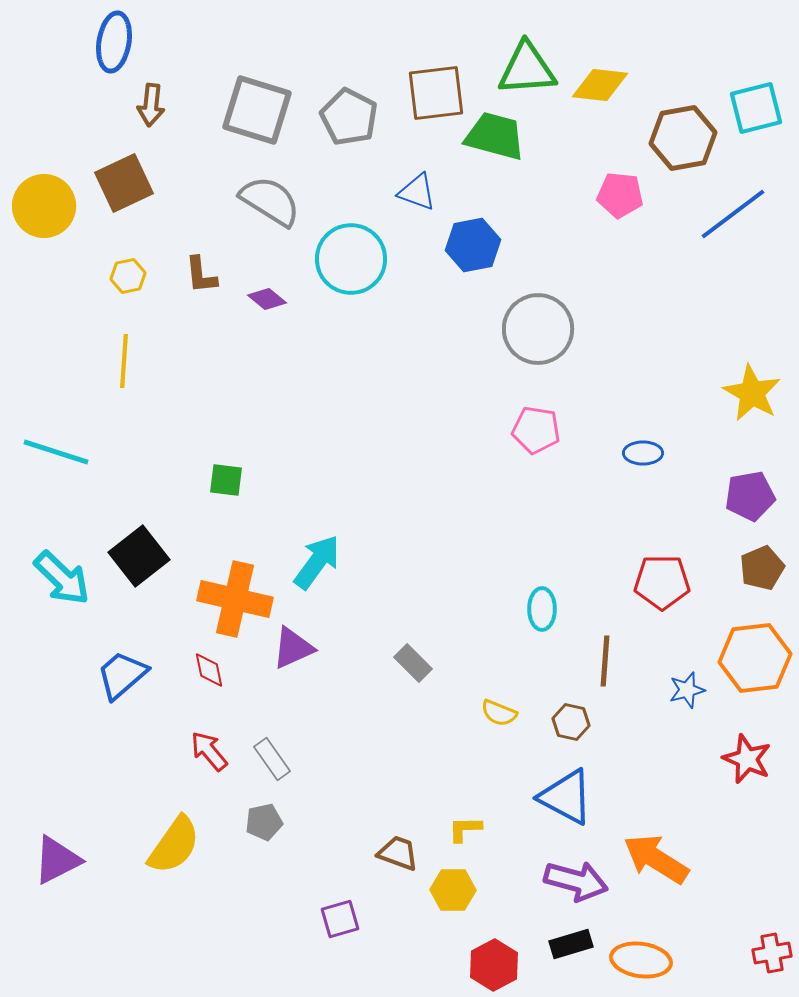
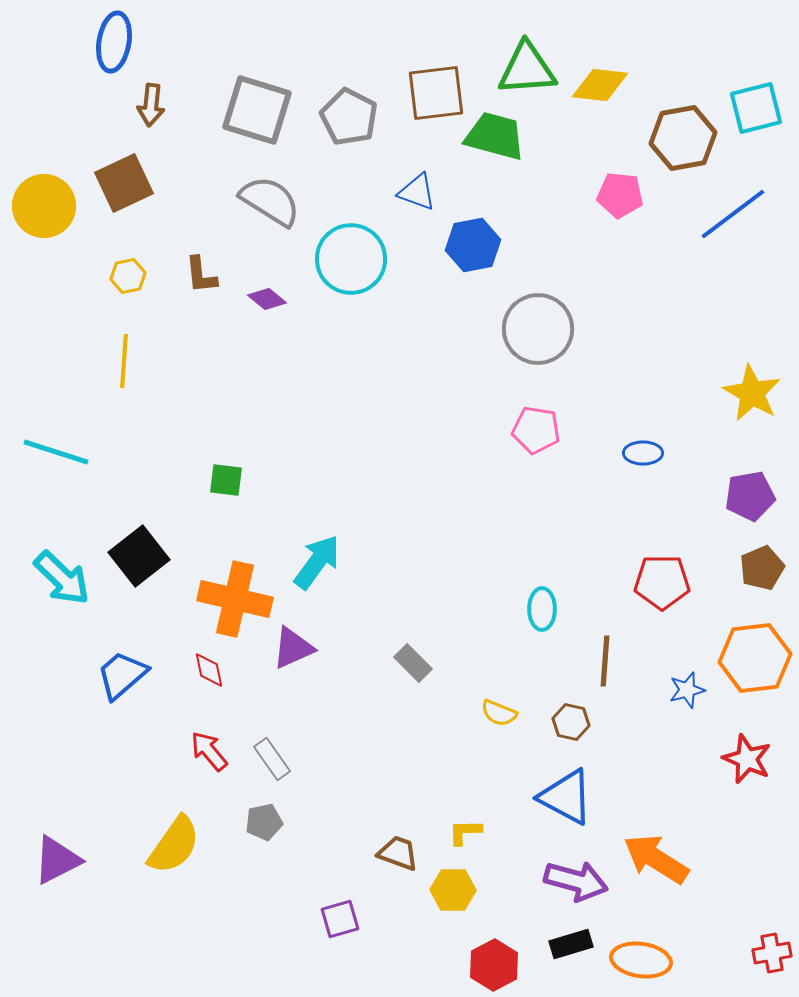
yellow L-shape at (465, 829): moved 3 px down
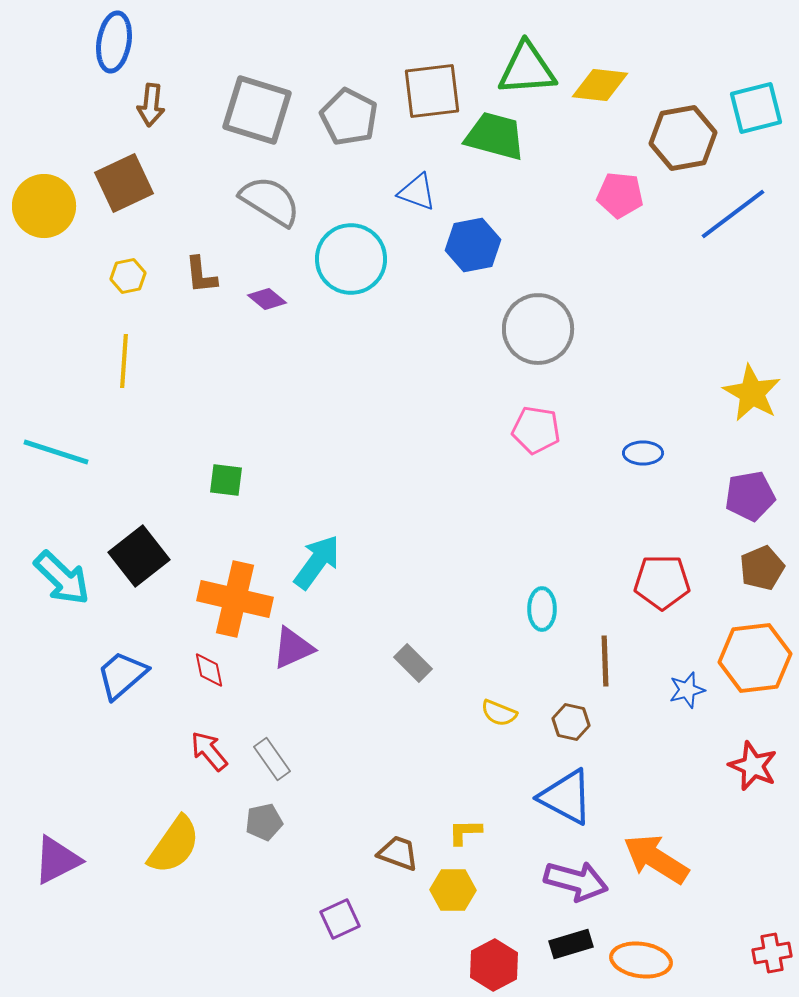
brown square at (436, 93): moved 4 px left, 2 px up
brown line at (605, 661): rotated 6 degrees counterclockwise
red star at (747, 759): moved 6 px right, 7 px down
purple square at (340, 919): rotated 9 degrees counterclockwise
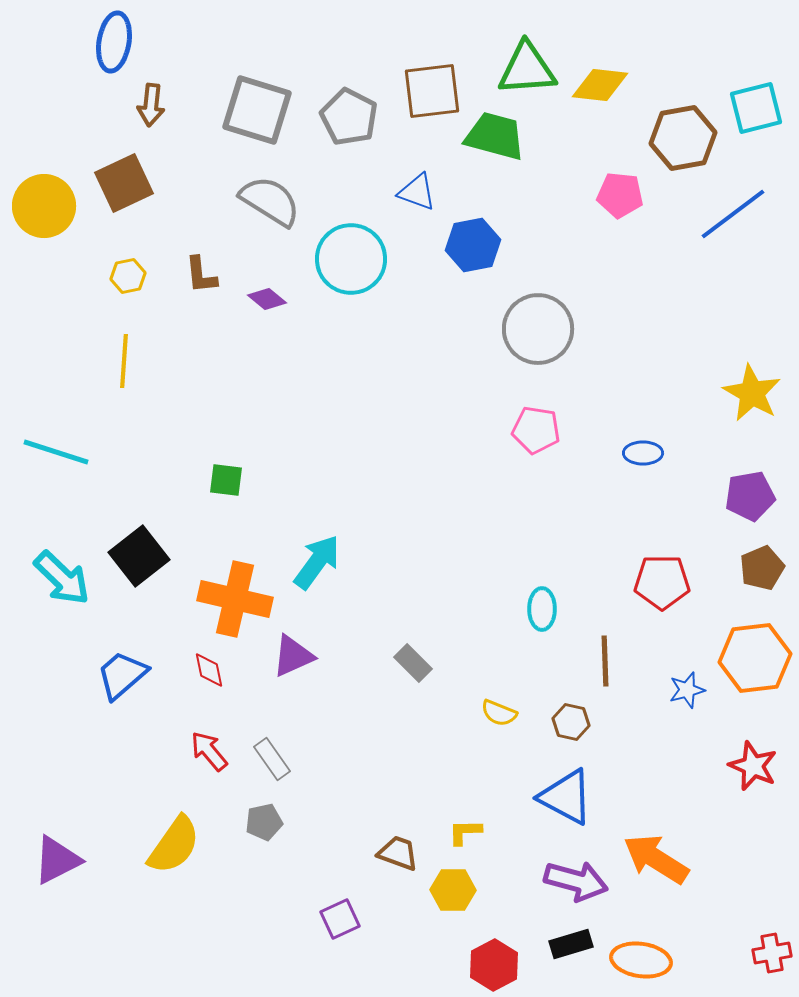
purple triangle at (293, 648): moved 8 px down
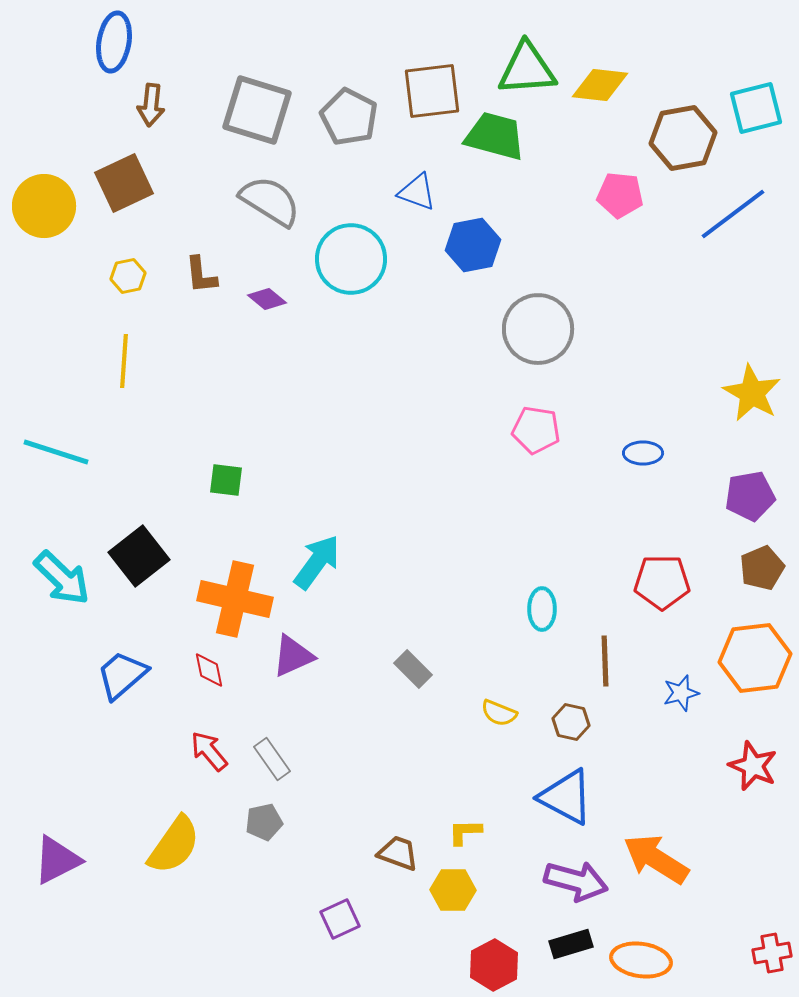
gray rectangle at (413, 663): moved 6 px down
blue star at (687, 690): moved 6 px left, 3 px down
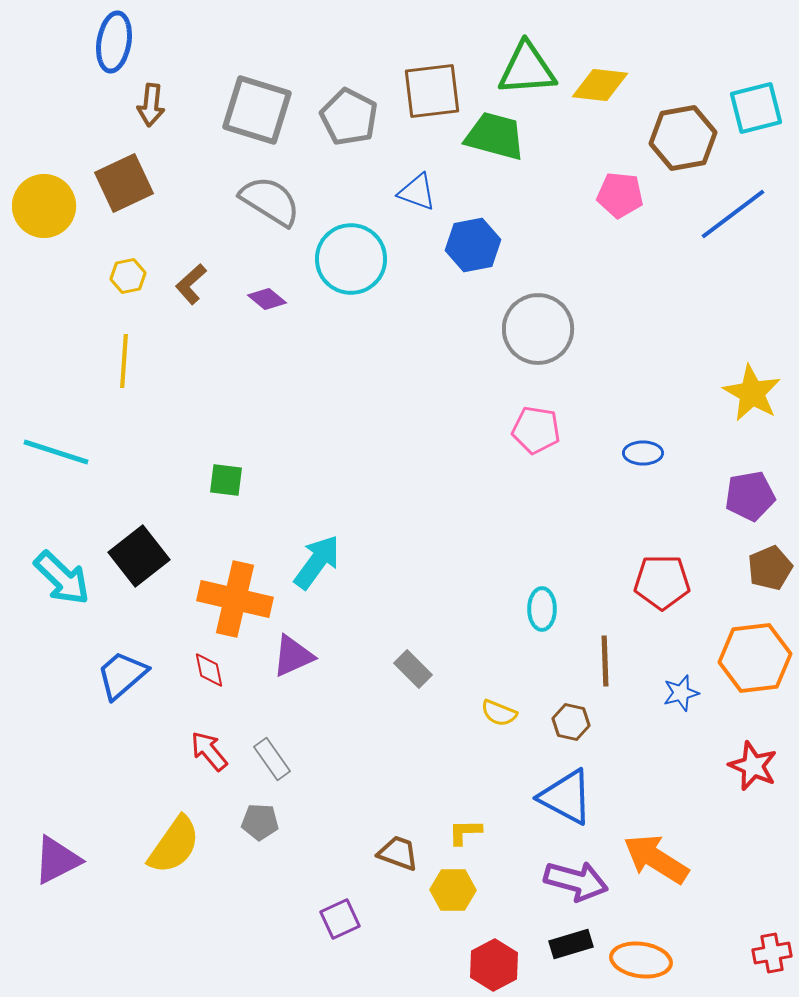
brown L-shape at (201, 275): moved 10 px left, 9 px down; rotated 54 degrees clockwise
brown pentagon at (762, 568): moved 8 px right
gray pentagon at (264, 822): moved 4 px left; rotated 15 degrees clockwise
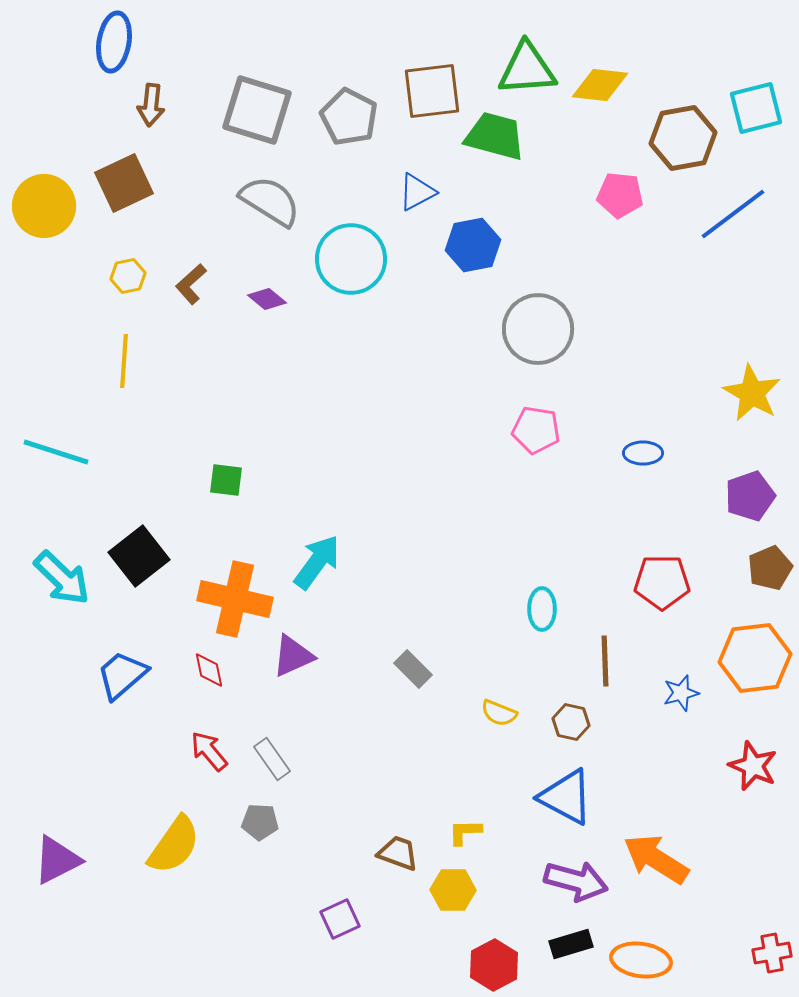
blue triangle at (417, 192): rotated 48 degrees counterclockwise
purple pentagon at (750, 496): rotated 9 degrees counterclockwise
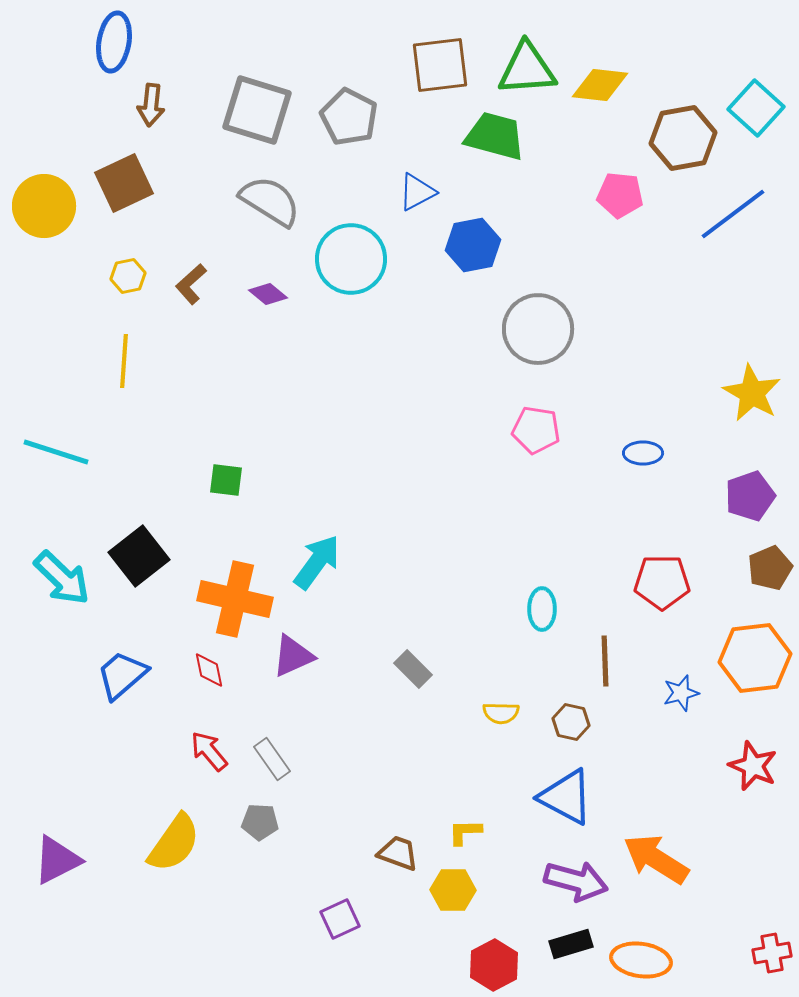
brown square at (432, 91): moved 8 px right, 26 px up
cyan square at (756, 108): rotated 34 degrees counterclockwise
purple diamond at (267, 299): moved 1 px right, 5 px up
yellow semicircle at (499, 713): moved 2 px right; rotated 21 degrees counterclockwise
yellow semicircle at (174, 845): moved 2 px up
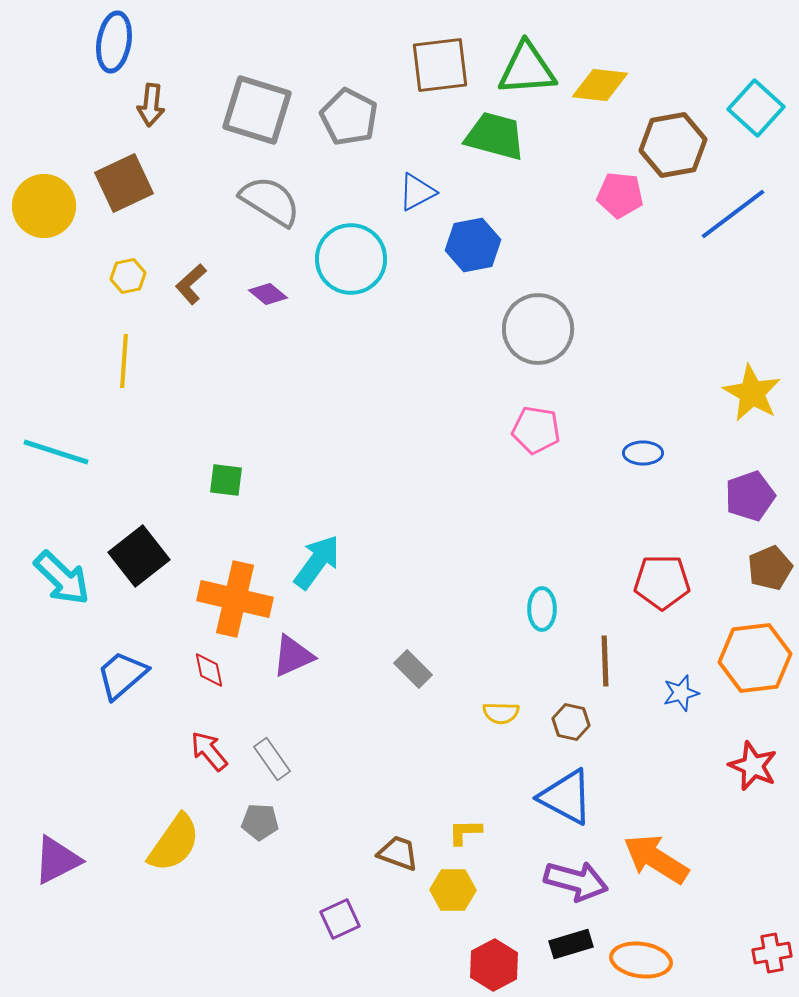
brown hexagon at (683, 138): moved 10 px left, 7 px down
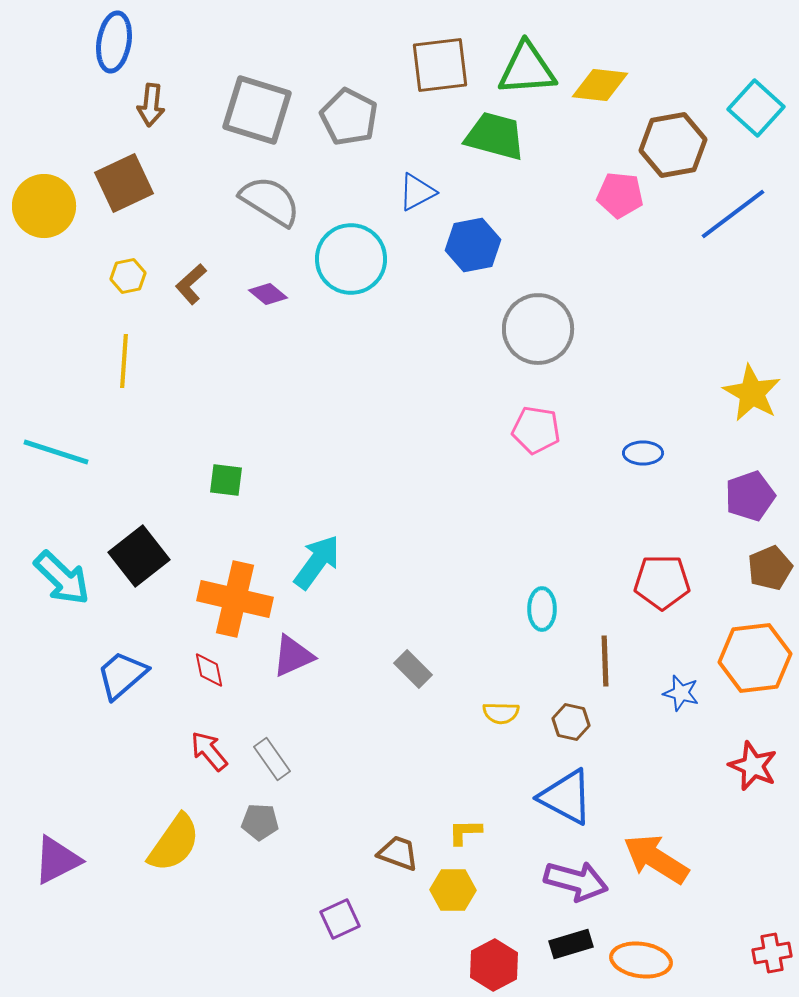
blue star at (681, 693): rotated 30 degrees clockwise
